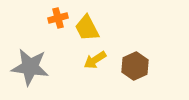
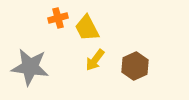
yellow arrow: rotated 20 degrees counterclockwise
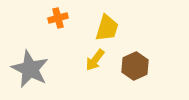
yellow trapezoid: moved 20 px right; rotated 136 degrees counterclockwise
gray star: moved 2 px down; rotated 18 degrees clockwise
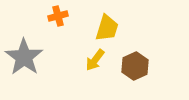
orange cross: moved 2 px up
gray star: moved 6 px left, 12 px up; rotated 9 degrees clockwise
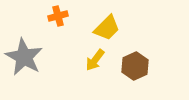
yellow trapezoid: rotated 28 degrees clockwise
gray star: rotated 6 degrees counterclockwise
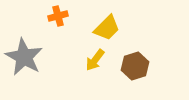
brown hexagon: rotated 8 degrees clockwise
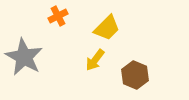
orange cross: rotated 12 degrees counterclockwise
brown hexagon: moved 9 px down; rotated 20 degrees counterclockwise
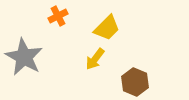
yellow arrow: moved 1 px up
brown hexagon: moved 7 px down
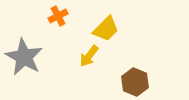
yellow trapezoid: moved 1 px left, 1 px down
yellow arrow: moved 6 px left, 3 px up
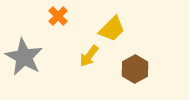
orange cross: rotated 18 degrees counterclockwise
yellow trapezoid: moved 6 px right
brown hexagon: moved 13 px up; rotated 8 degrees clockwise
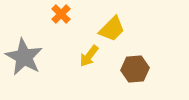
orange cross: moved 3 px right, 2 px up
brown hexagon: rotated 24 degrees clockwise
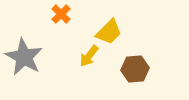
yellow trapezoid: moved 3 px left, 3 px down
